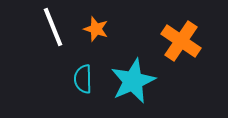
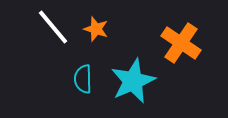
white line: rotated 18 degrees counterclockwise
orange cross: moved 2 px down
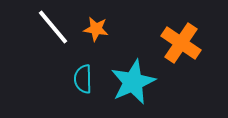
orange star: rotated 10 degrees counterclockwise
cyan star: moved 1 px down
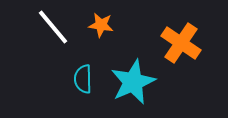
orange star: moved 5 px right, 4 px up
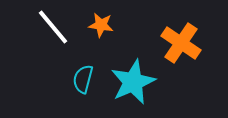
cyan semicircle: rotated 16 degrees clockwise
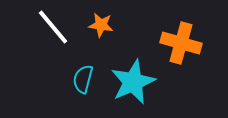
orange cross: rotated 18 degrees counterclockwise
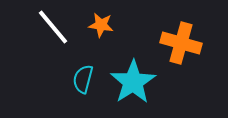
cyan star: rotated 9 degrees counterclockwise
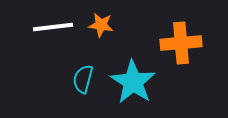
white line: rotated 57 degrees counterclockwise
orange cross: rotated 21 degrees counterclockwise
cyan star: rotated 6 degrees counterclockwise
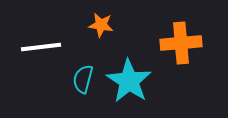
white line: moved 12 px left, 20 px down
cyan star: moved 4 px left, 1 px up
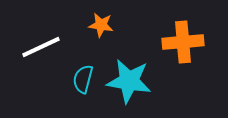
orange cross: moved 2 px right, 1 px up
white line: rotated 18 degrees counterclockwise
cyan star: rotated 24 degrees counterclockwise
